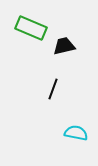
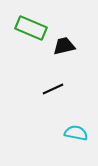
black line: rotated 45 degrees clockwise
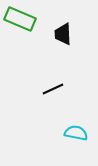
green rectangle: moved 11 px left, 9 px up
black trapezoid: moved 1 px left, 12 px up; rotated 80 degrees counterclockwise
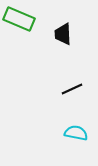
green rectangle: moved 1 px left
black line: moved 19 px right
